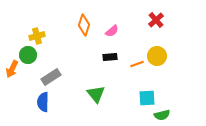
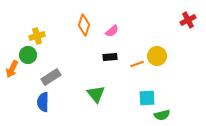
red cross: moved 32 px right; rotated 14 degrees clockwise
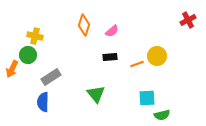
yellow cross: moved 2 px left; rotated 28 degrees clockwise
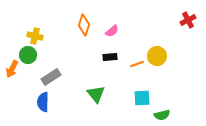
cyan square: moved 5 px left
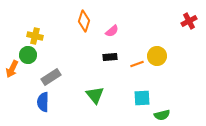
red cross: moved 1 px right, 1 px down
orange diamond: moved 4 px up
green triangle: moved 1 px left, 1 px down
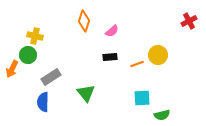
yellow circle: moved 1 px right, 1 px up
green triangle: moved 9 px left, 2 px up
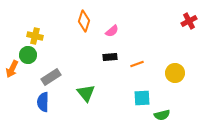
yellow circle: moved 17 px right, 18 px down
